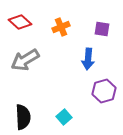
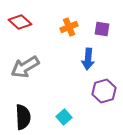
orange cross: moved 8 px right
gray arrow: moved 7 px down
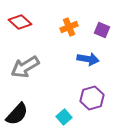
purple square: moved 1 px down; rotated 14 degrees clockwise
blue arrow: rotated 85 degrees counterclockwise
purple hexagon: moved 12 px left, 7 px down
black semicircle: moved 6 px left, 3 px up; rotated 45 degrees clockwise
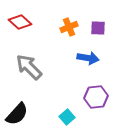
purple square: moved 4 px left, 2 px up; rotated 21 degrees counterclockwise
blue arrow: moved 1 px up
gray arrow: moved 4 px right; rotated 76 degrees clockwise
purple hexagon: moved 4 px right, 1 px up; rotated 10 degrees clockwise
cyan square: moved 3 px right
